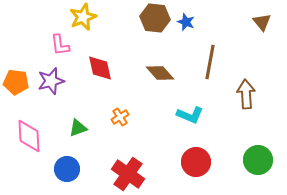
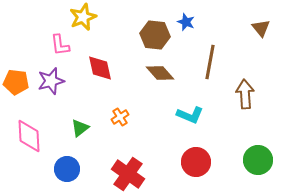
brown hexagon: moved 17 px down
brown triangle: moved 1 px left, 6 px down
brown arrow: moved 1 px left
green triangle: moved 2 px right; rotated 18 degrees counterclockwise
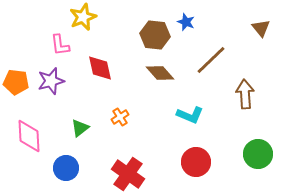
brown line: moved 1 px right, 2 px up; rotated 36 degrees clockwise
green circle: moved 6 px up
blue circle: moved 1 px left, 1 px up
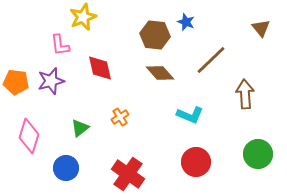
pink diamond: rotated 20 degrees clockwise
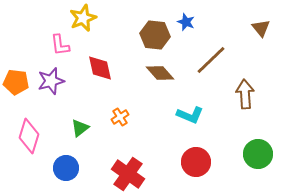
yellow star: moved 1 px down
